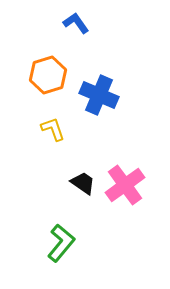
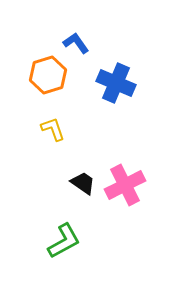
blue L-shape: moved 20 px down
blue cross: moved 17 px right, 12 px up
pink cross: rotated 9 degrees clockwise
green L-shape: moved 3 px right, 2 px up; rotated 21 degrees clockwise
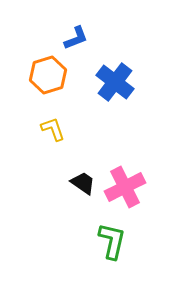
blue L-shape: moved 5 px up; rotated 104 degrees clockwise
blue cross: moved 1 px left, 1 px up; rotated 15 degrees clockwise
pink cross: moved 2 px down
green L-shape: moved 48 px right; rotated 48 degrees counterclockwise
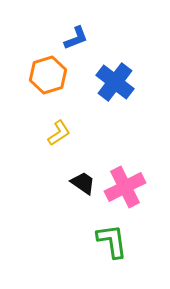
yellow L-shape: moved 6 px right, 4 px down; rotated 76 degrees clockwise
green L-shape: rotated 21 degrees counterclockwise
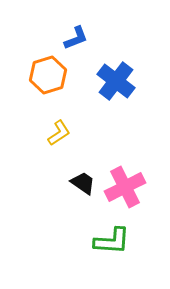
blue cross: moved 1 px right, 1 px up
green L-shape: rotated 102 degrees clockwise
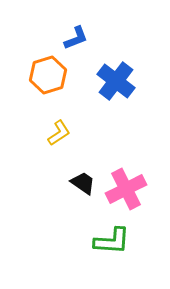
pink cross: moved 1 px right, 2 px down
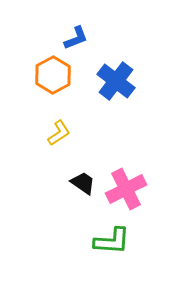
orange hexagon: moved 5 px right; rotated 12 degrees counterclockwise
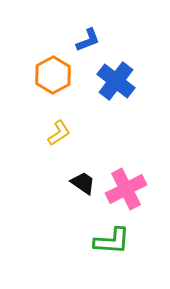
blue L-shape: moved 12 px right, 2 px down
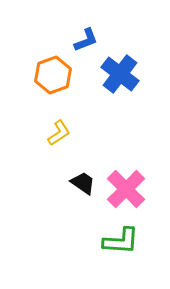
blue L-shape: moved 2 px left
orange hexagon: rotated 9 degrees clockwise
blue cross: moved 4 px right, 7 px up
pink cross: rotated 18 degrees counterclockwise
green L-shape: moved 9 px right
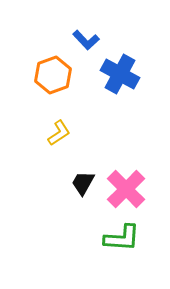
blue L-shape: rotated 68 degrees clockwise
blue cross: rotated 9 degrees counterclockwise
black trapezoid: rotated 96 degrees counterclockwise
green L-shape: moved 1 px right, 3 px up
